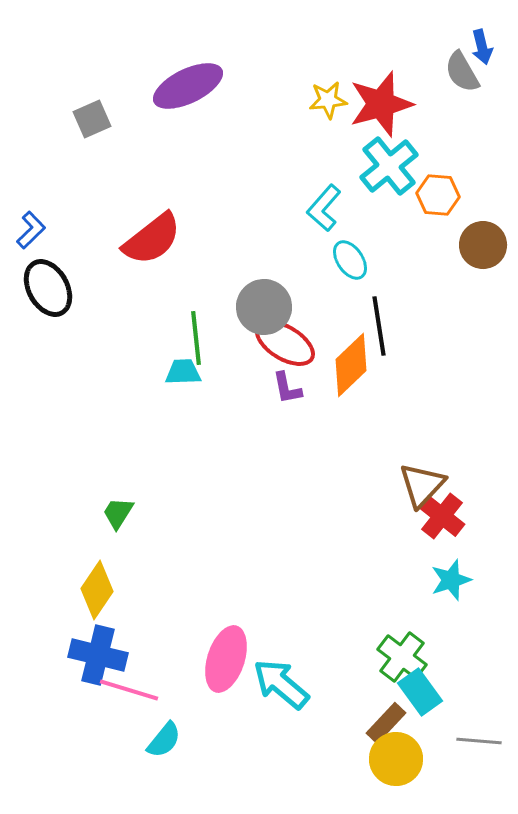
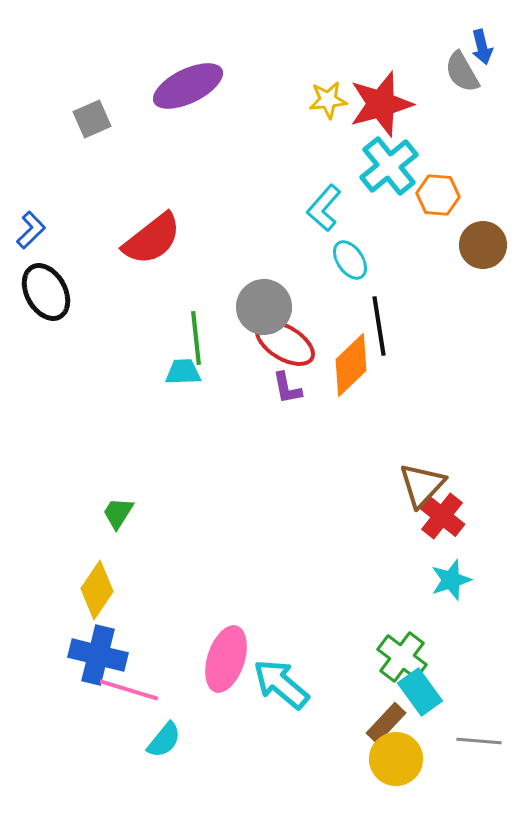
black ellipse: moved 2 px left, 4 px down
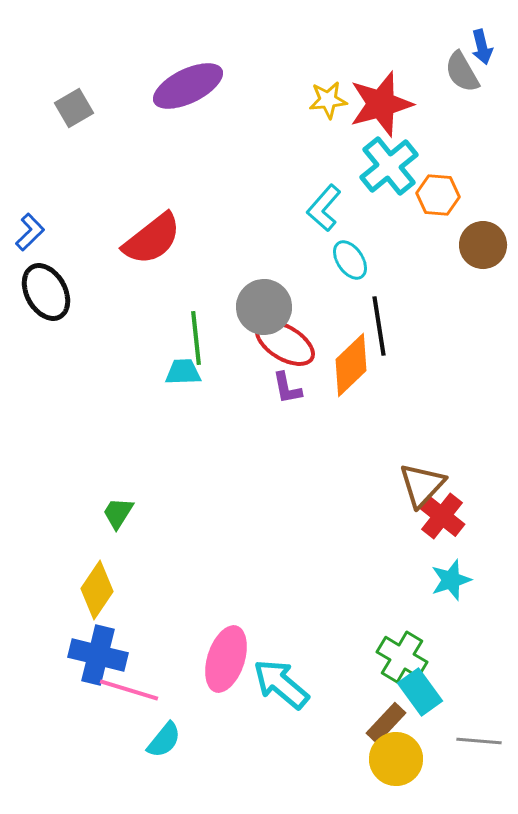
gray square: moved 18 px left, 11 px up; rotated 6 degrees counterclockwise
blue L-shape: moved 1 px left, 2 px down
green cross: rotated 6 degrees counterclockwise
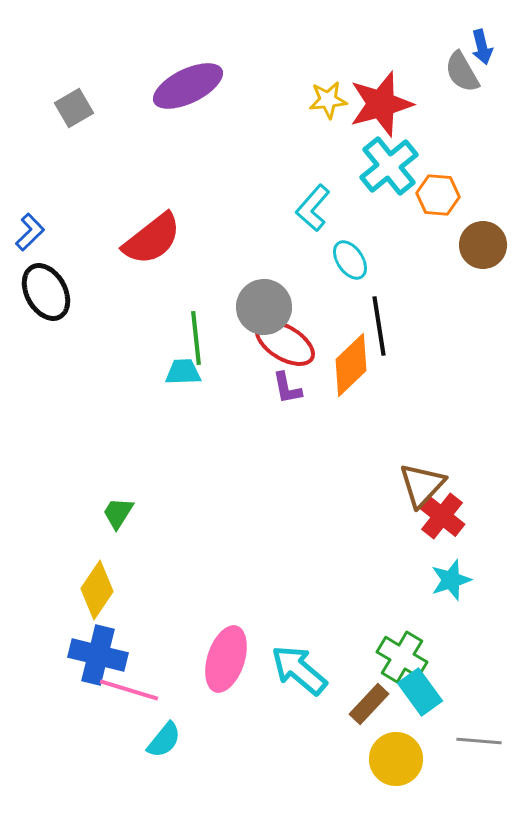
cyan L-shape: moved 11 px left
cyan arrow: moved 18 px right, 14 px up
brown rectangle: moved 17 px left, 19 px up
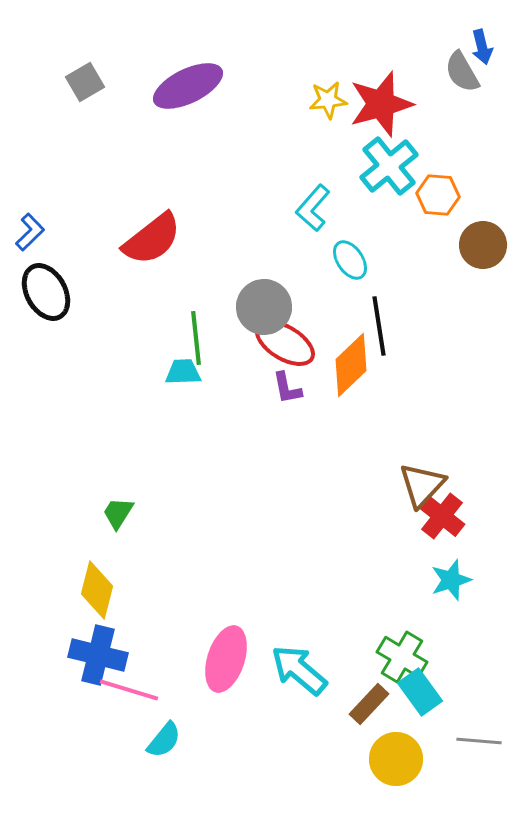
gray square: moved 11 px right, 26 px up
yellow diamond: rotated 20 degrees counterclockwise
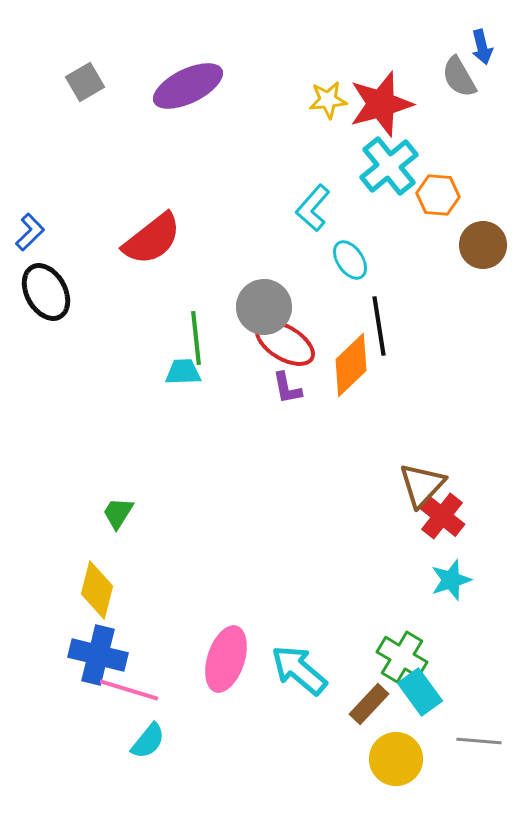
gray semicircle: moved 3 px left, 5 px down
cyan semicircle: moved 16 px left, 1 px down
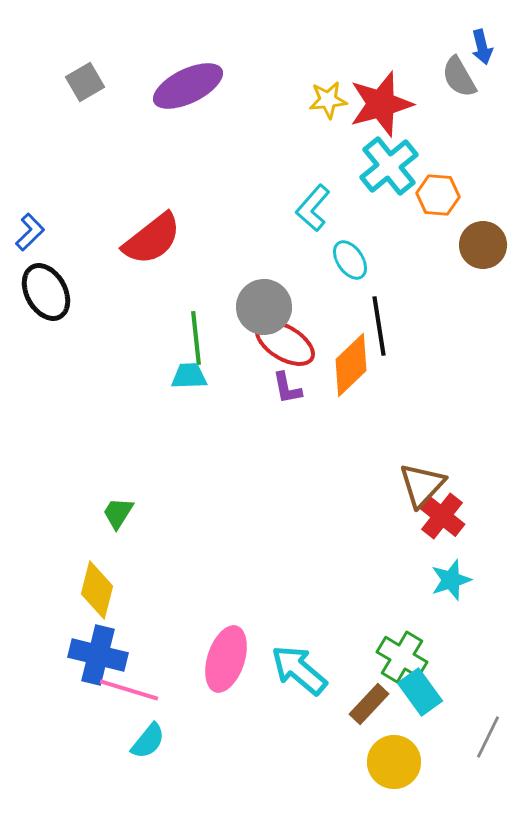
cyan trapezoid: moved 6 px right, 4 px down
gray line: moved 9 px right, 4 px up; rotated 69 degrees counterclockwise
yellow circle: moved 2 px left, 3 px down
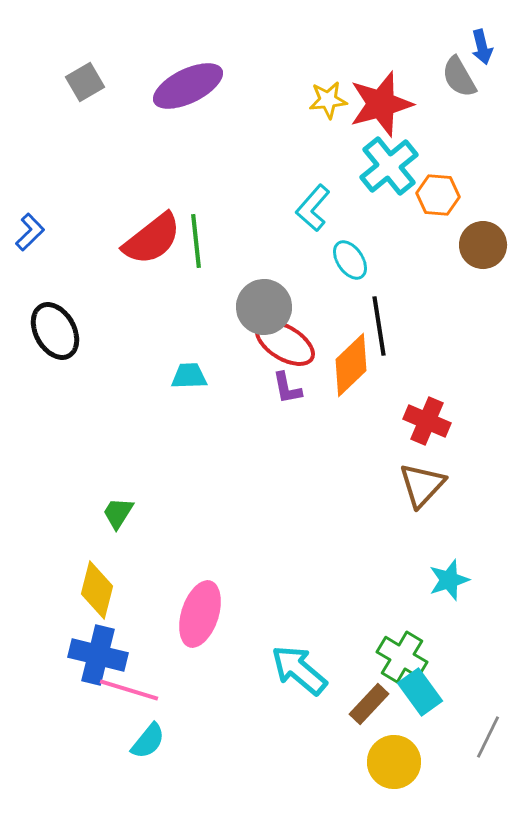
black ellipse: moved 9 px right, 39 px down
green line: moved 97 px up
red cross: moved 15 px left, 95 px up; rotated 15 degrees counterclockwise
cyan star: moved 2 px left
pink ellipse: moved 26 px left, 45 px up
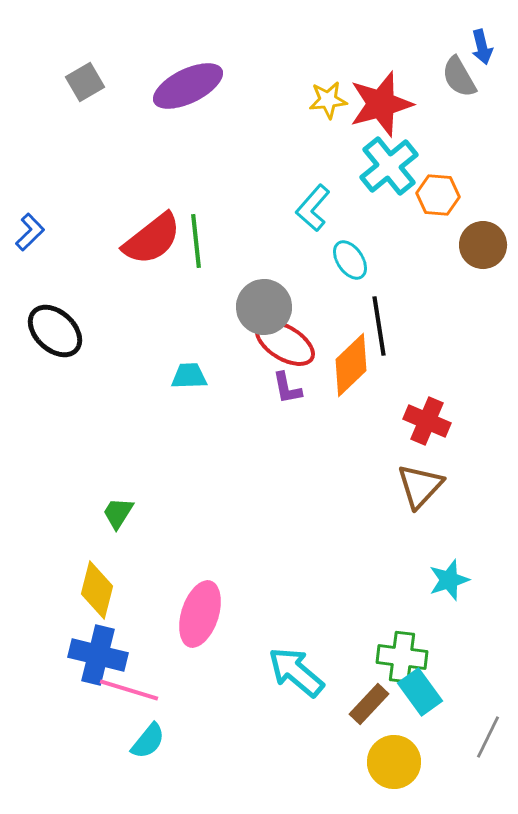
black ellipse: rotated 18 degrees counterclockwise
brown triangle: moved 2 px left, 1 px down
green cross: rotated 24 degrees counterclockwise
cyan arrow: moved 3 px left, 2 px down
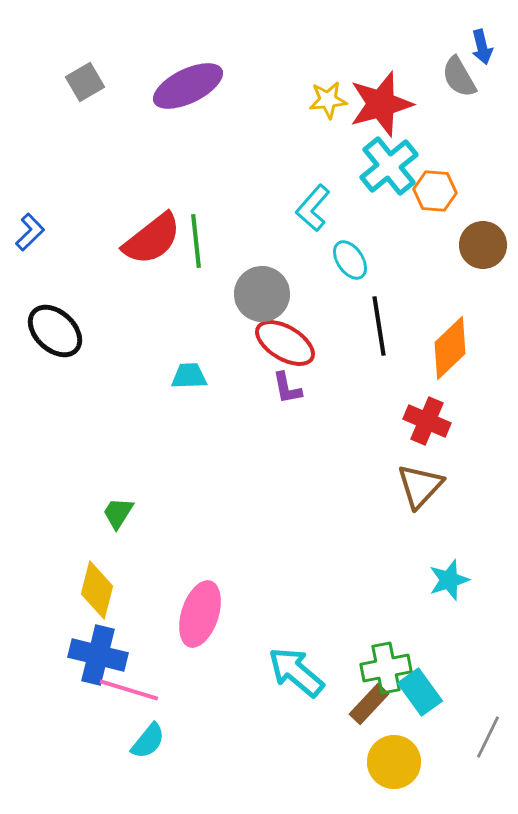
orange hexagon: moved 3 px left, 4 px up
gray circle: moved 2 px left, 13 px up
orange diamond: moved 99 px right, 17 px up
green cross: moved 16 px left, 11 px down; rotated 18 degrees counterclockwise
